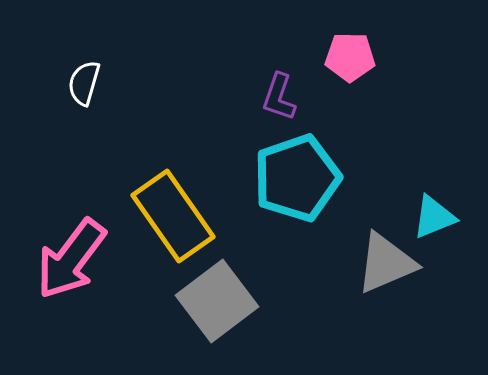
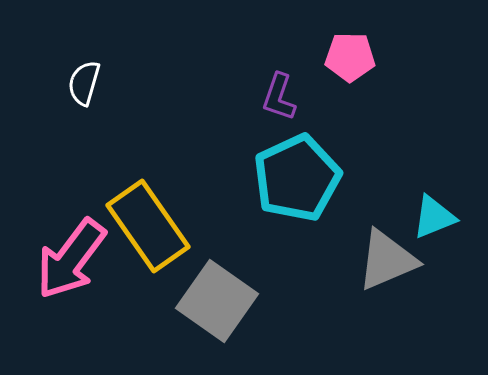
cyan pentagon: rotated 6 degrees counterclockwise
yellow rectangle: moved 25 px left, 10 px down
gray triangle: moved 1 px right, 3 px up
gray square: rotated 18 degrees counterclockwise
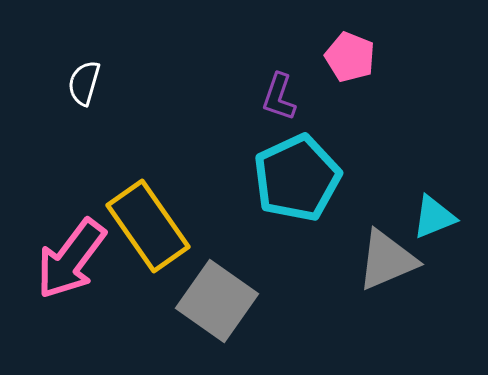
pink pentagon: rotated 21 degrees clockwise
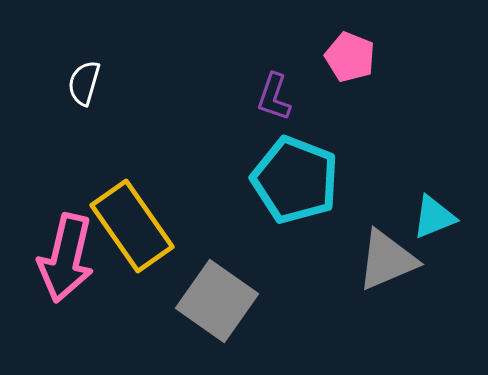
purple L-shape: moved 5 px left
cyan pentagon: moved 2 px left, 2 px down; rotated 26 degrees counterclockwise
yellow rectangle: moved 16 px left
pink arrow: moved 5 px left, 1 px up; rotated 24 degrees counterclockwise
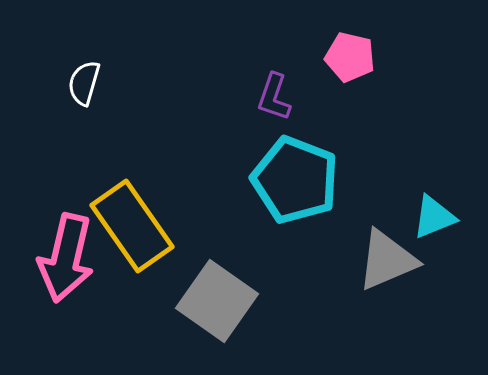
pink pentagon: rotated 9 degrees counterclockwise
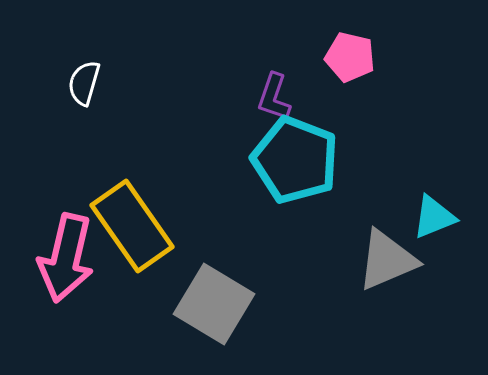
cyan pentagon: moved 20 px up
gray square: moved 3 px left, 3 px down; rotated 4 degrees counterclockwise
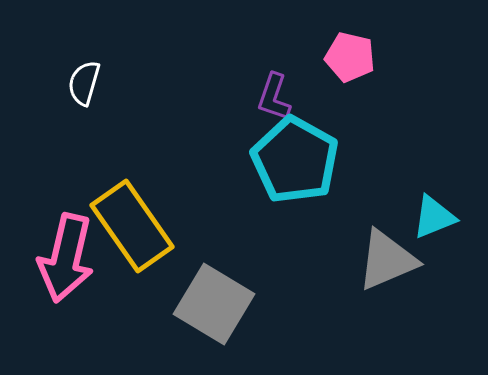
cyan pentagon: rotated 8 degrees clockwise
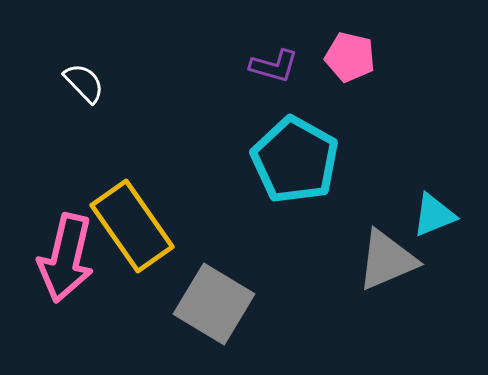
white semicircle: rotated 120 degrees clockwise
purple L-shape: moved 31 px up; rotated 93 degrees counterclockwise
cyan triangle: moved 2 px up
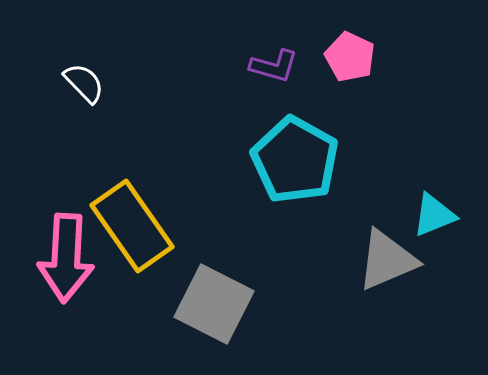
pink pentagon: rotated 12 degrees clockwise
pink arrow: rotated 10 degrees counterclockwise
gray square: rotated 4 degrees counterclockwise
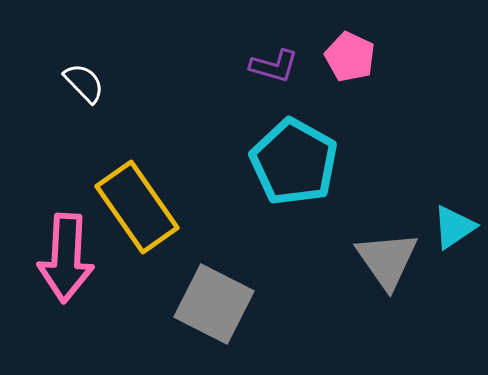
cyan pentagon: moved 1 px left, 2 px down
cyan triangle: moved 20 px right, 12 px down; rotated 12 degrees counterclockwise
yellow rectangle: moved 5 px right, 19 px up
gray triangle: rotated 42 degrees counterclockwise
